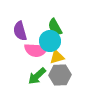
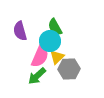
pink semicircle: moved 4 px right, 6 px down; rotated 70 degrees counterclockwise
yellow triangle: rotated 28 degrees counterclockwise
gray hexagon: moved 9 px right, 6 px up
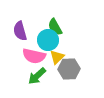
cyan circle: moved 2 px left, 1 px up
pink semicircle: moved 6 px left; rotated 80 degrees clockwise
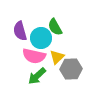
cyan circle: moved 7 px left, 2 px up
gray hexagon: moved 2 px right
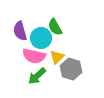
gray hexagon: rotated 20 degrees clockwise
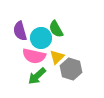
green semicircle: moved 1 px right, 2 px down
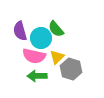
green semicircle: rotated 12 degrees counterclockwise
green arrow: rotated 42 degrees clockwise
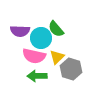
purple semicircle: rotated 72 degrees counterclockwise
